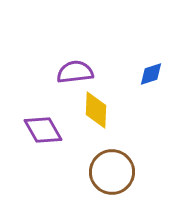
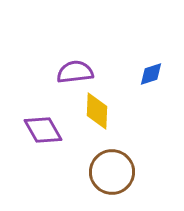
yellow diamond: moved 1 px right, 1 px down
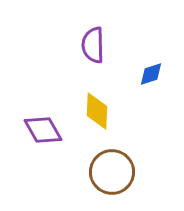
purple semicircle: moved 18 px right, 27 px up; rotated 84 degrees counterclockwise
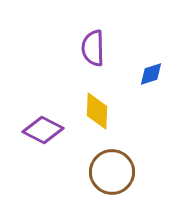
purple semicircle: moved 3 px down
purple diamond: rotated 33 degrees counterclockwise
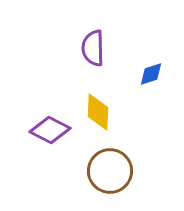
yellow diamond: moved 1 px right, 1 px down
purple diamond: moved 7 px right
brown circle: moved 2 px left, 1 px up
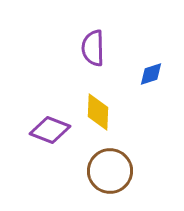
purple diamond: rotated 6 degrees counterclockwise
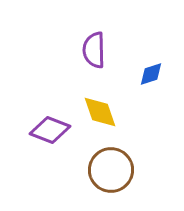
purple semicircle: moved 1 px right, 2 px down
yellow diamond: moved 2 px right; rotated 21 degrees counterclockwise
brown circle: moved 1 px right, 1 px up
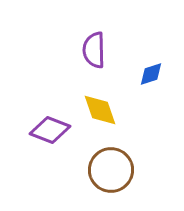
yellow diamond: moved 2 px up
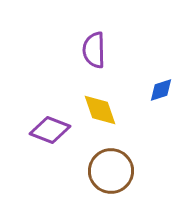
blue diamond: moved 10 px right, 16 px down
brown circle: moved 1 px down
